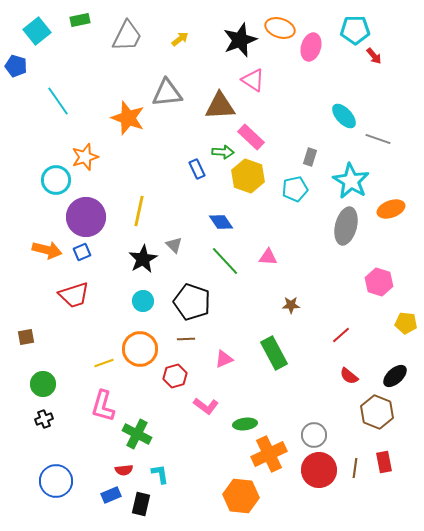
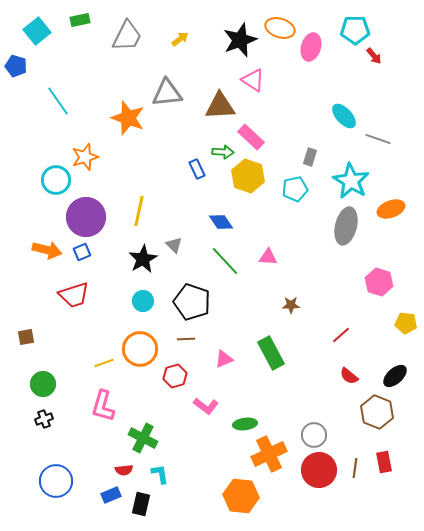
green rectangle at (274, 353): moved 3 px left
green cross at (137, 434): moved 6 px right, 4 px down
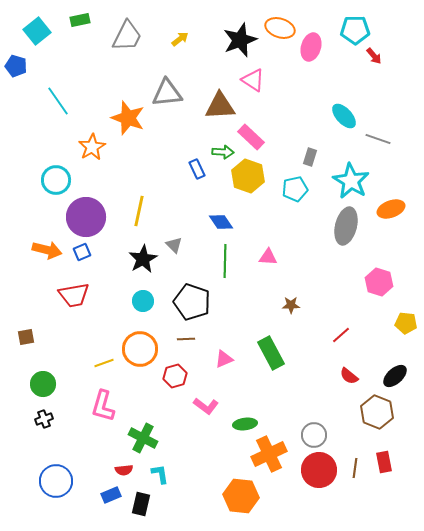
orange star at (85, 157): moved 7 px right, 10 px up; rotated 12 degrees counterclockwise
green line at (225, 261): rotated 44 degrees clockwise
red trapezoid at (74, 295): rotated 8 degrees clockwise
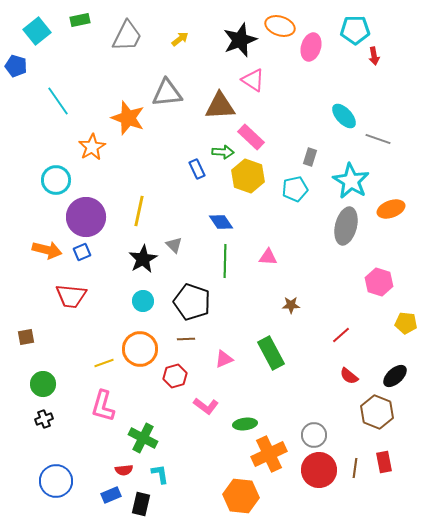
orange ellipse at (280, 28): moved 2 px up
red arrow at (374, 56): rotated 30 degrees clockwise
red trapezoid at (74, 295): moved 3 px left, 1 px down; rotated 16 degrees clockwise
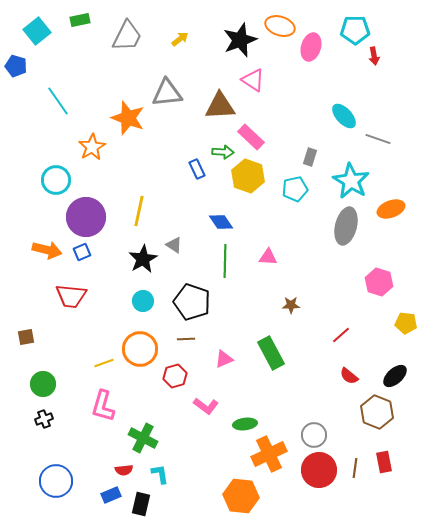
gray triangle at (174, 245): rotated 12 degrees counterclockwise
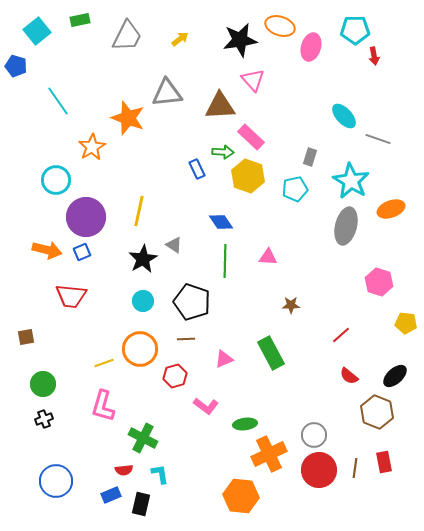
black star at (240, 40): rotated 12 degrees clockwise
pink triangle at (253, 80): rotated 15 degrees clockwise
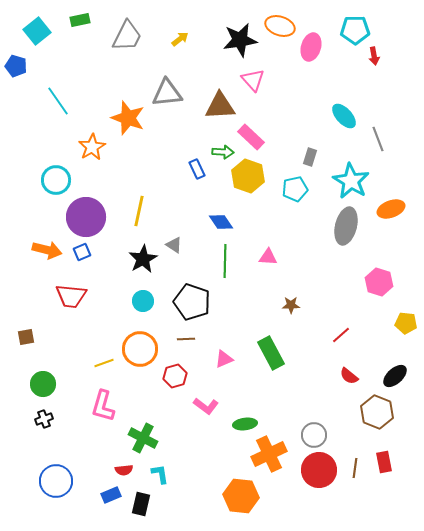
gray line at (378, 139): rotated 50 degrees clockwise
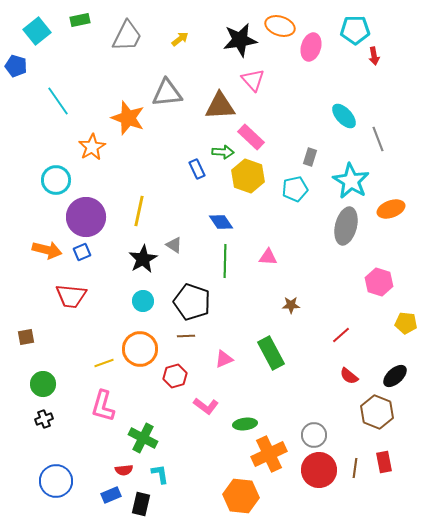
brown line at (186, 339): moved 3 px up
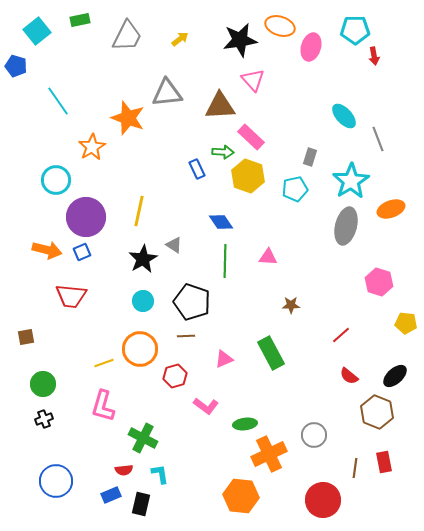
cyan star at (351, 181): rotated 9 degrees clockwise
red circle at (319, 470): moved 4 px right, 30 px down
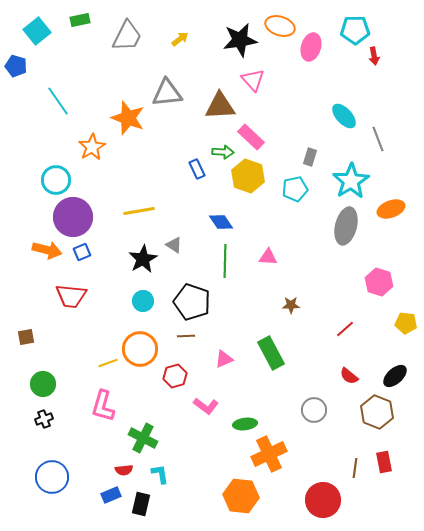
yellow line at (139, 211): rotated 68 degrees clockwise
purple circle at (86, 217): moved 13 px left
red line at (341, 335): moved 4 px right, 6 px up
yellow line at (104, 363): moved 4 px right
gray circle at (314, 435): moved 25 px up
blue circle at (56, 481): moved 4 px left, 4 px up
